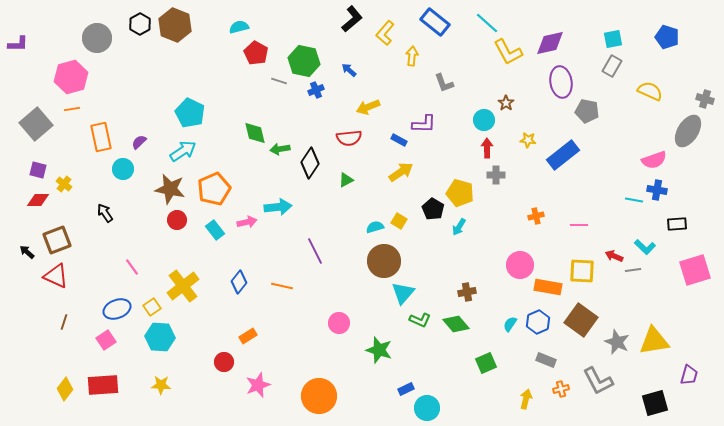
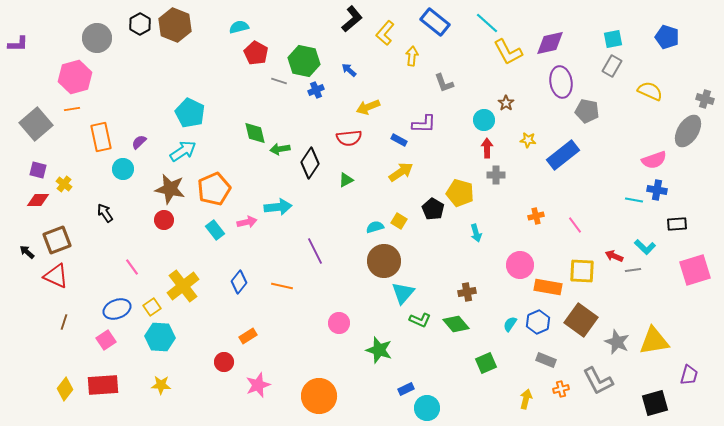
pink hexagon at (71, 77): moved 4 px right
red circle at (177, 220): moved 13 px left
pink line at (579, 225): moved 4 px left; rotated 54 degrees clockwise
cyan arrow at (459, 227): moved 17 px right, 6 px down; rotated 48 degrees counterclockwise
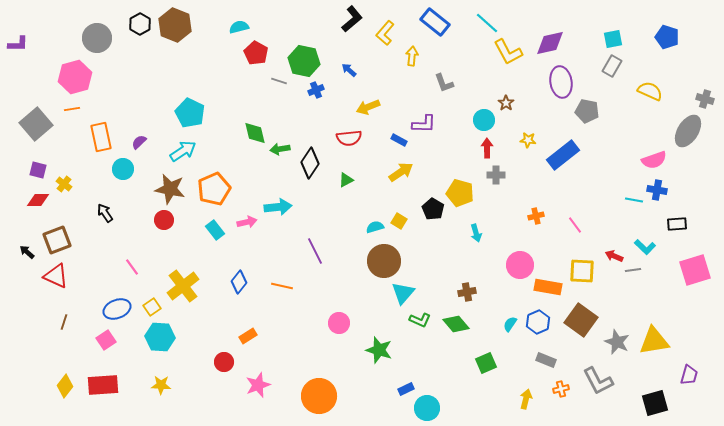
yellow diamond at (65, 389): moved 3 px up
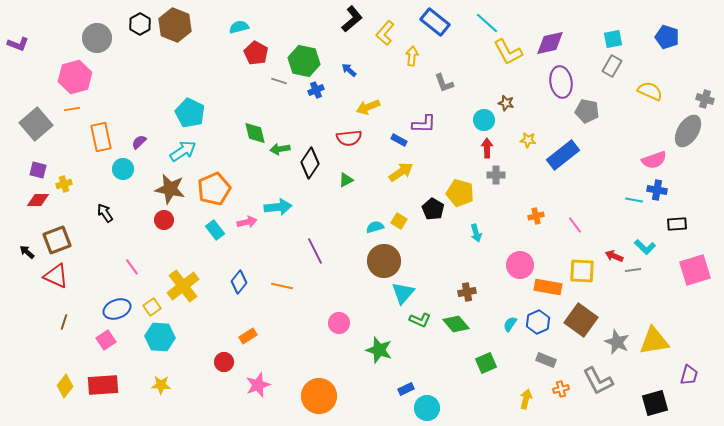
purple L-shape at (18, 44): rotated 20 degrees clockwise
brown star at (506, 103): rotated 21 degrees counterclockwise
yellow cross at (64, 184): rotated 35 degrees clockwise
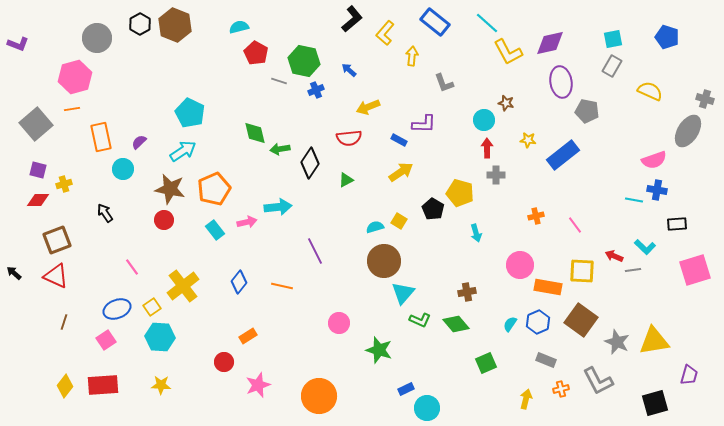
black arrow at (27, 252): moved 13 px left, 21 px down
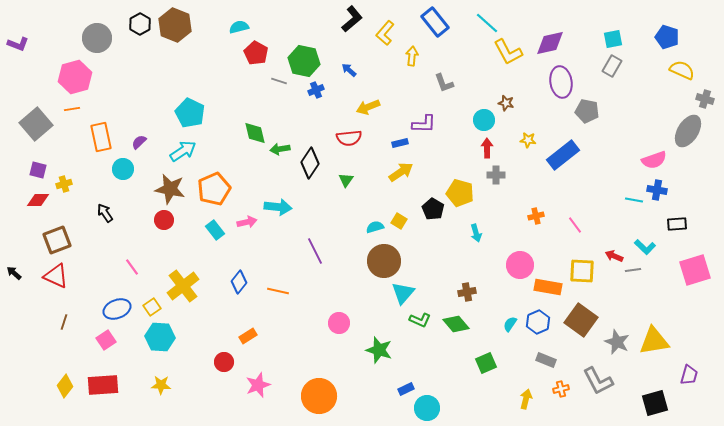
blue rectangle at (435, 22): rotated 12 degrees clockwise
yellow semicircle at (650, 91): moved 32 px right, 21 px up
blue rectangle at (399, 140): moved 1 px right, 3 px down; rotated 42 degrees counterclockwise
green triangle at (346, 180): rotated 28 degrees counterclockwise
cyan arrow at (278, 207): rotated 12 degrees clockwise
orange line at (282, 286): moved 4 px left, 5 px down
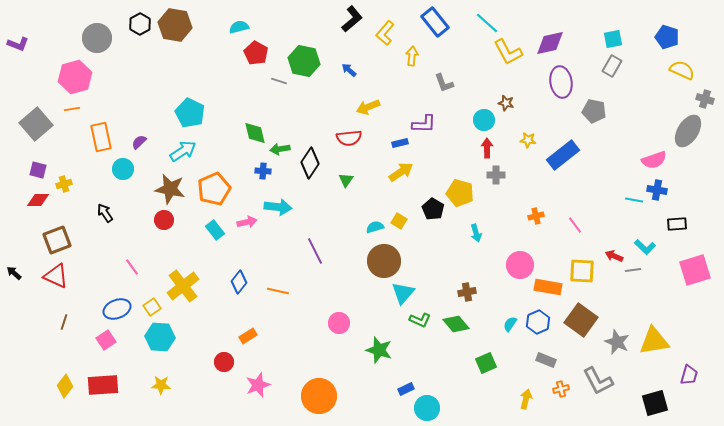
brown hexagon at (175, 25): rotated 12 degrees counterclockwise
blue cross at (316, 90): moved 53 px left, 81 px down; rotated 28 degrees clockwise
gray pentagon at (587, 111): moved 7 px right
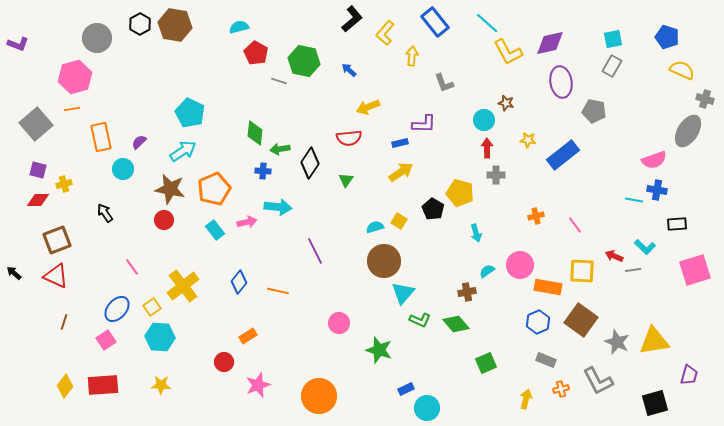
green diamond at (255, 133): rotated 20 degrees clockwise
blue ellipse at (117, 309): rotated 28 degrees counterclockwise
cyan semicircle at (510, 324): moved 23 px left, 53 px up; rotated 21 degrees clockwise
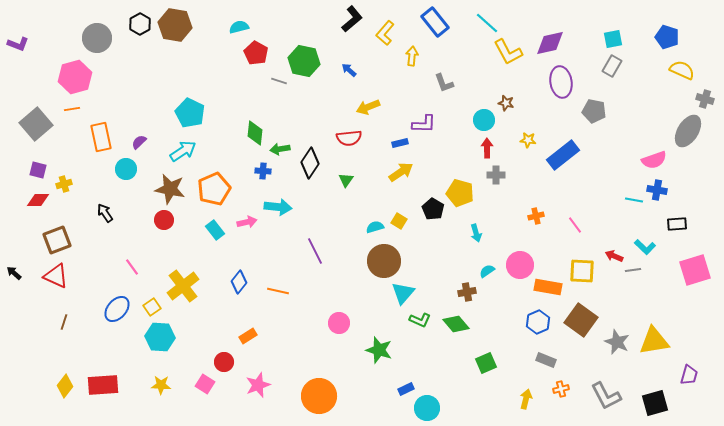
cyan circle at (123, 169): moved 3 px right
pink square at (106, 340): moved 99 px right, 44 px down; rotated 24 degrees counterclockwise
gray L-shape at (598, 381): moved 8 px right, 15 px down
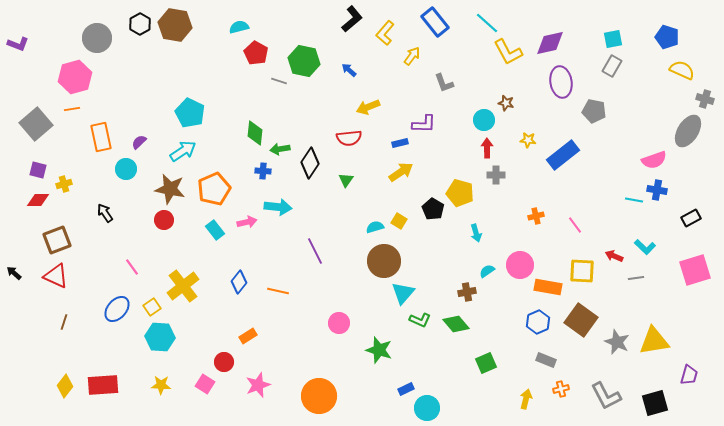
yellow arrow at (412, 56): rotated 30 degrees clockwise
black rectangle at (677, 224): moved 14 px right, 6 px up; rotated 24 degrees counterclockwise
gray line at (633, 270): moved 3 px right, 8 px down
